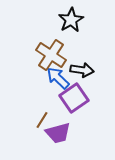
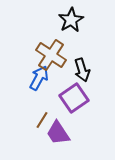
black arrow: rotated 65 degrees clockwise
blue arrow: moved 19 px left; rotated 75 degrees clockwise
purple trapezoid: rotated 72 degrees clockwise
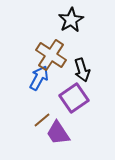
brown line: rotated 18 degrees clockwise
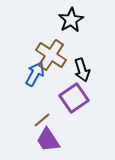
blue arrow: moved 4 px left, 4 px up
purple trapezoid: moved 10 px left, 7 px down
